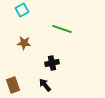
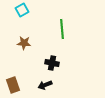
green line: rotated 66 degrees clockwise
black cross: rotated 24 degrees clockwise
black arrow: rotated 72 degrees counterclockwise
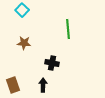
cyan square: rotated 16 degrees counterclockwise
green line: moved 6 px right
black arrow: moved 2 px left; rotated 112 degrees clockwise
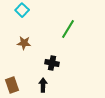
green line: rotated 36 degrees clockwise
brown rectangle: moved 1 px left
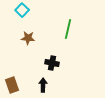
green line: rotated 18 degrees counterclockwise
brown star: moved 4 px right, 5 px up
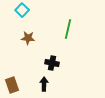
black arrow: moved 1 px right, 1 px up
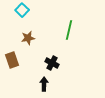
green line: moved 1 px right, 1 px down
brown star: rotated 16 degrees counterclockwise
black cross: rotated 16 degrees clockwise
brown rectangle: moved 25 px up
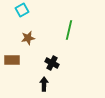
cyan square: rotated 16 degrees clockwise
brown rectangle: rotated 70 degrees counterclockwise
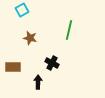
brown star: moved 2 px right; rotated 24 degrees clockwise
brown rectangle: moved 1 px right, 7 px down
black arrow: moved 6 px left, 2 px up
